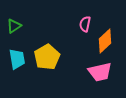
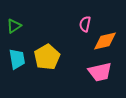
orange diamond: rotated 30 degrees clockwise
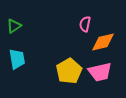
orange diamond: moved 2 px left, 1 px down
yellow pentagon: moved 22 px right, 14 px down
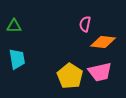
green triangle: rotated 35 degrees clockwise
orange diamond: rotated 20 degrees clockwise
yellow pentagon: moved 1 px right, 5 px down; rotated 10 degrees counterclockwise
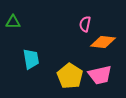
green triangle: moved 1 px left, 4 px up
cyan trapezoid: moved 14 px right
pink trapezoid: moved 3 px down
